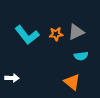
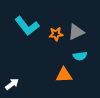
cyan L-shape: moved 9 px up
cyan semicircle: moved 1 px left
white arrow: moved 6 px down; rotated 40 degrees counterclockwise
orange triangle: moved 8 px left, 7 px up; rotated 42 degrees counterclockwise
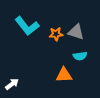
gray triangle: rotated 42 degrees clockwise
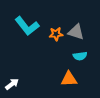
orange triangle: moved 5 px right, 4 px down
